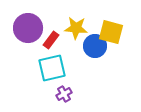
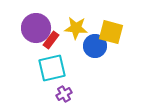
purple circle: moved 8 px right
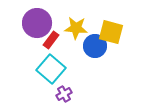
purple circle: moved 1 px right, 5 px up
cyan square: moved 1 px left, 1 px down; rotated 36 degrees counterclockwise
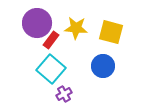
blue circle: moved 8 px right, 20 px down
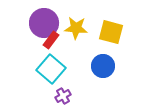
purple circle: moved 7 px right
purple cross: moved 1 px left, 2 px down
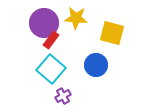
yellow star: moved 10 px up
yellow square: moved 1 px right, 1 px down
blue circle: moved 7 px left, 1 px up
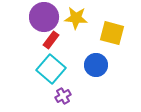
purple circle: moved 6 px up
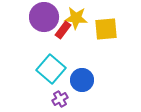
yellow square: moved 6 px left, 4 px up; rotated 20 degrees counterclockwise
red rectangle: moved 12 px right, 10 px up
blue circle: moved 14 px left, 15 px down
purple cross: moved 3 px left, 3 px down
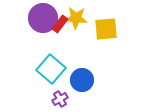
purple circle: moved 1 px left, 1 px down
red rectangle: moved 3 px left, 6 px up
